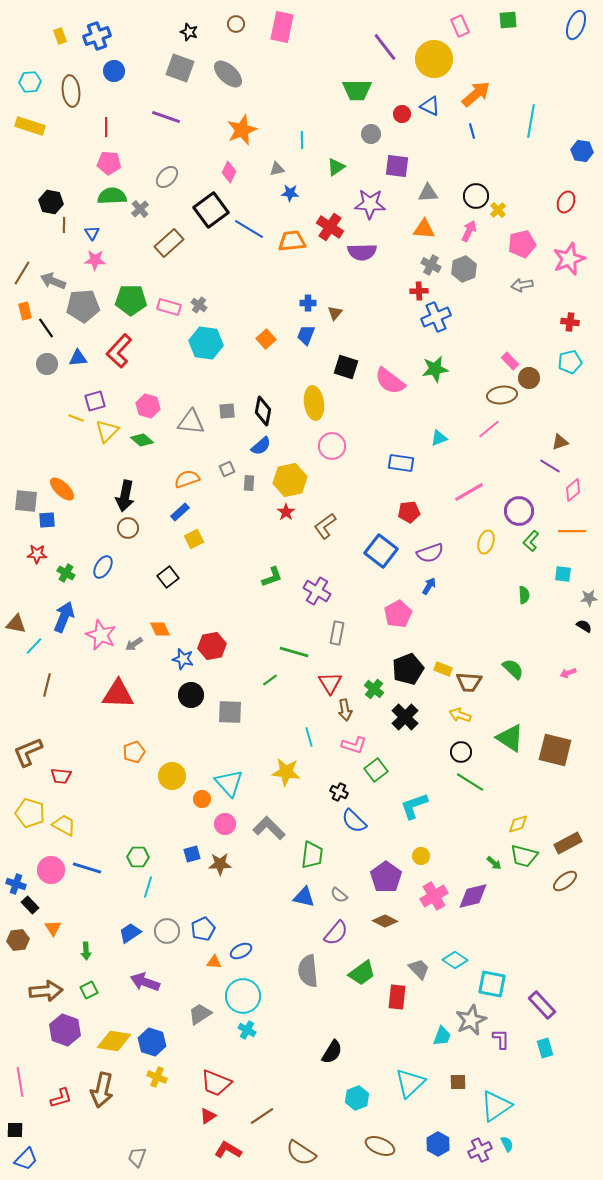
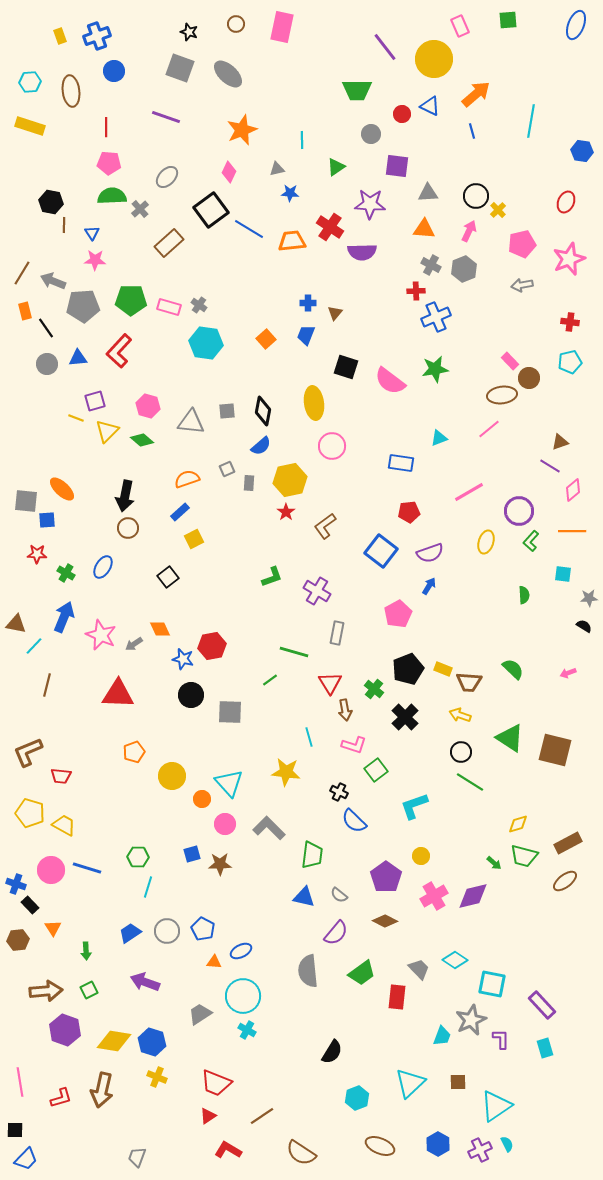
red cross at (419, 291): moved 3 px left
blue pentagon at (203, 929): rotated 20 degrees counterclockwise
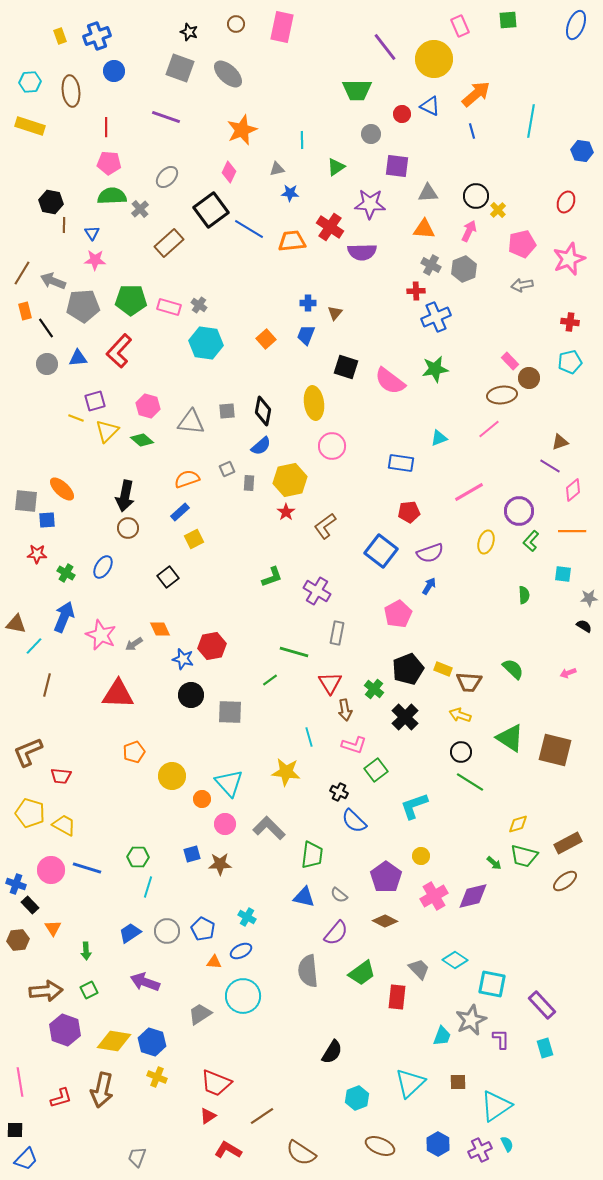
cyan cross at (247, 1030): moved 113 px up
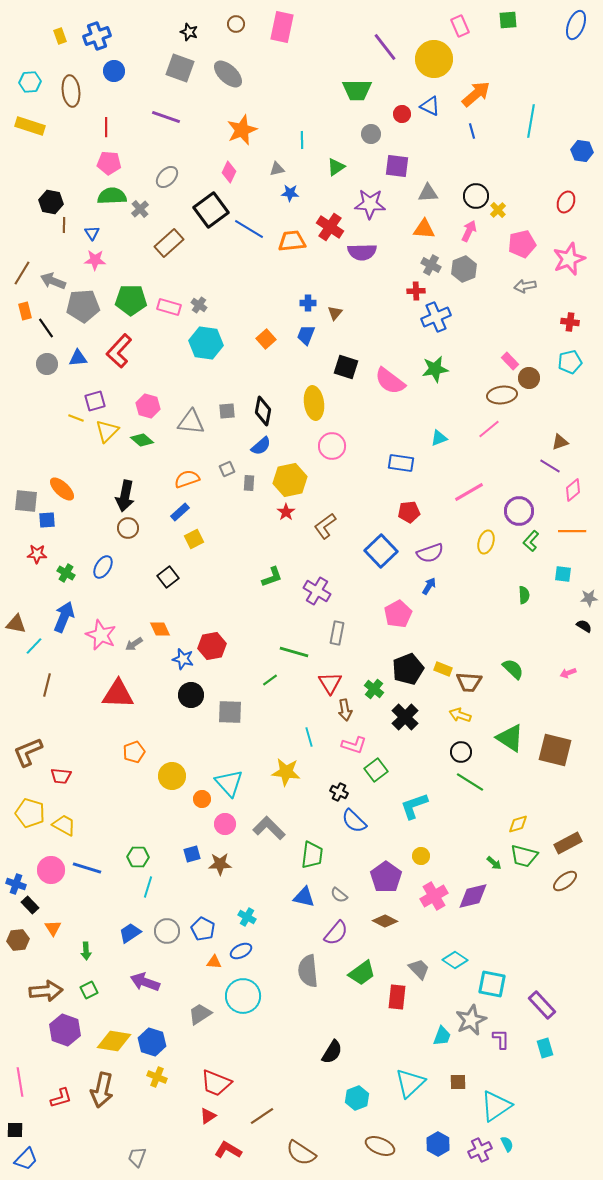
gray arrow at (522, 285): moved 3 px right, 1 px down
blue square at (381, 551): rotated 8 degrees clockwise
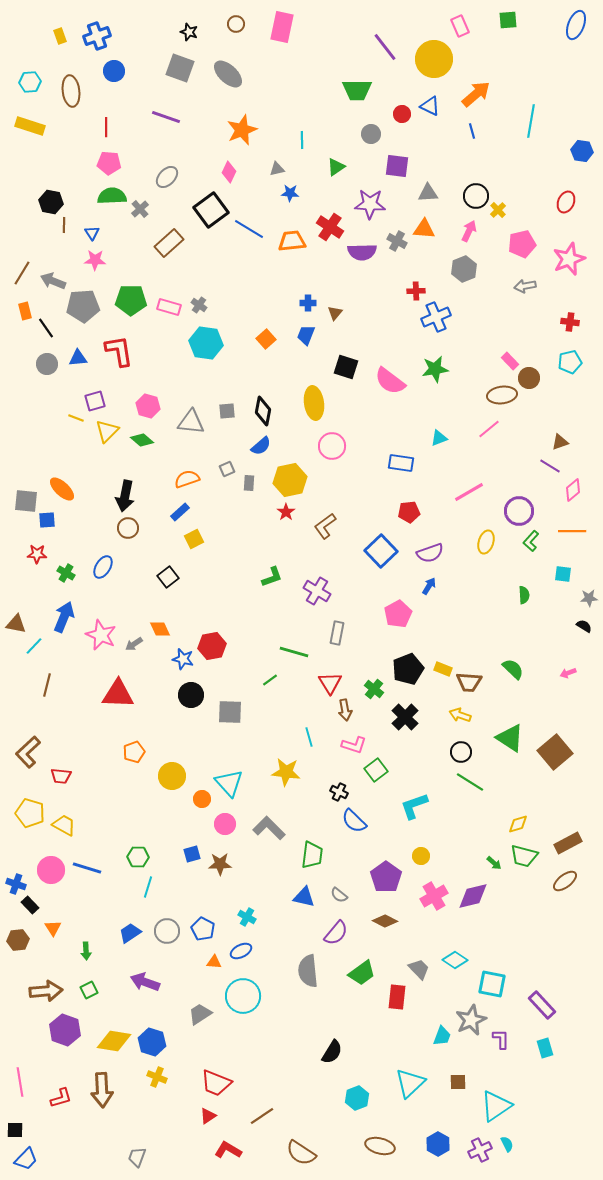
gray cross at (431, 265): moved 34 px left, 24 px up
red L-shape at (119, 351): rotated 128 degrees clockwise
brown square at (555, 750): moved 2 px down; rotated 36 degrees clockwise
brown L-shape at (28, 752): rotated 20 degrees counterclockwise
brown arrow at (102, 1090): rotated 16 degrees counterclockwise
brown ellipse at (380, 1146): rotated 8 degrees counterclockwise
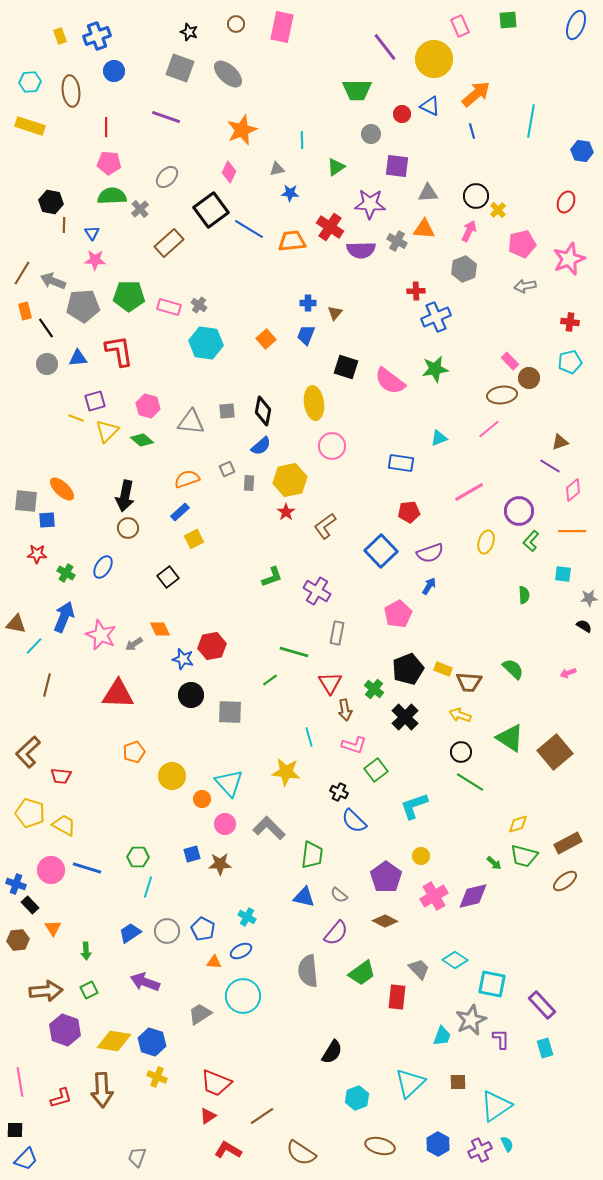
purple semicircle at (362, 252): moved 1 px left, 2 px up
green pentagon at (131, 300): moved 2 px left, 4 px up
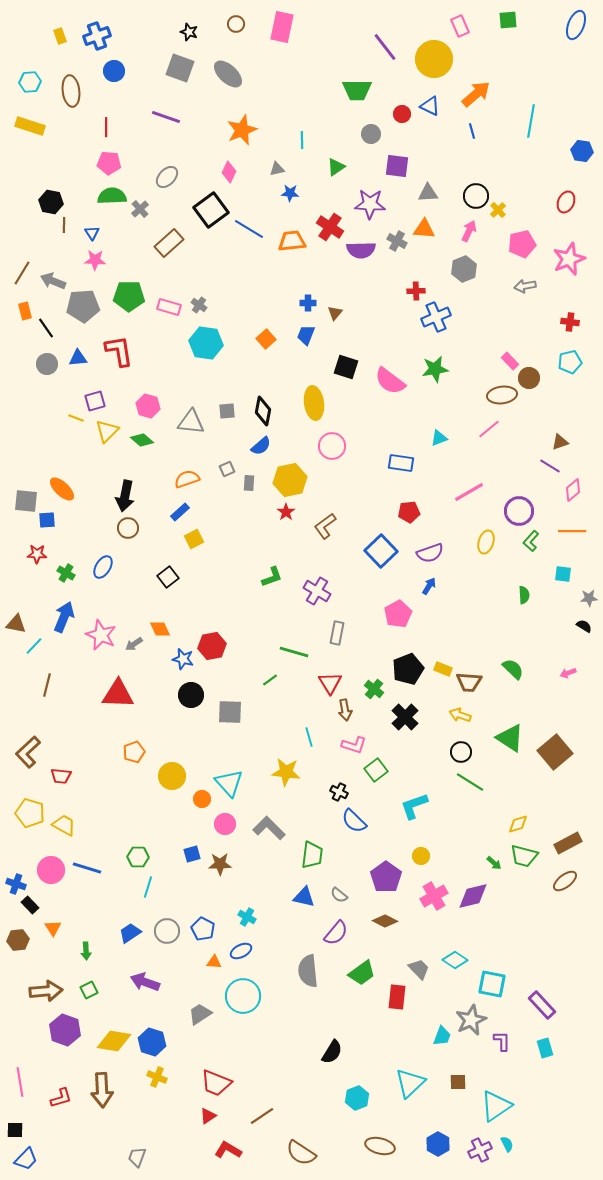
purple L-shape at (501, 1039): moved 1 px right, 2 px down
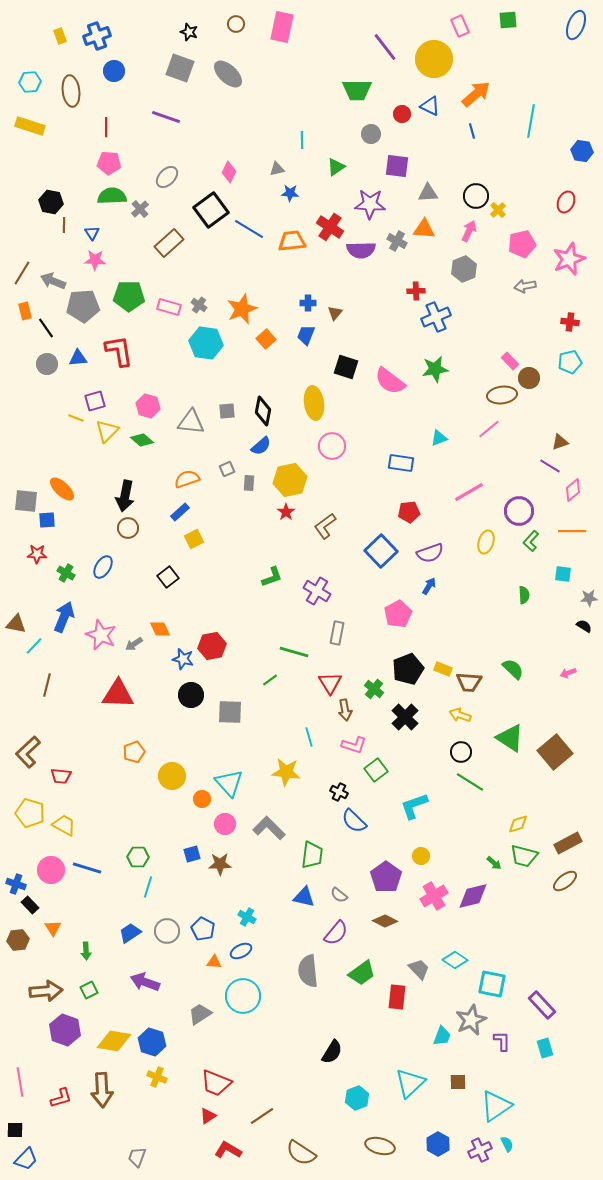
orange star at (242, 130): moved 179 px down
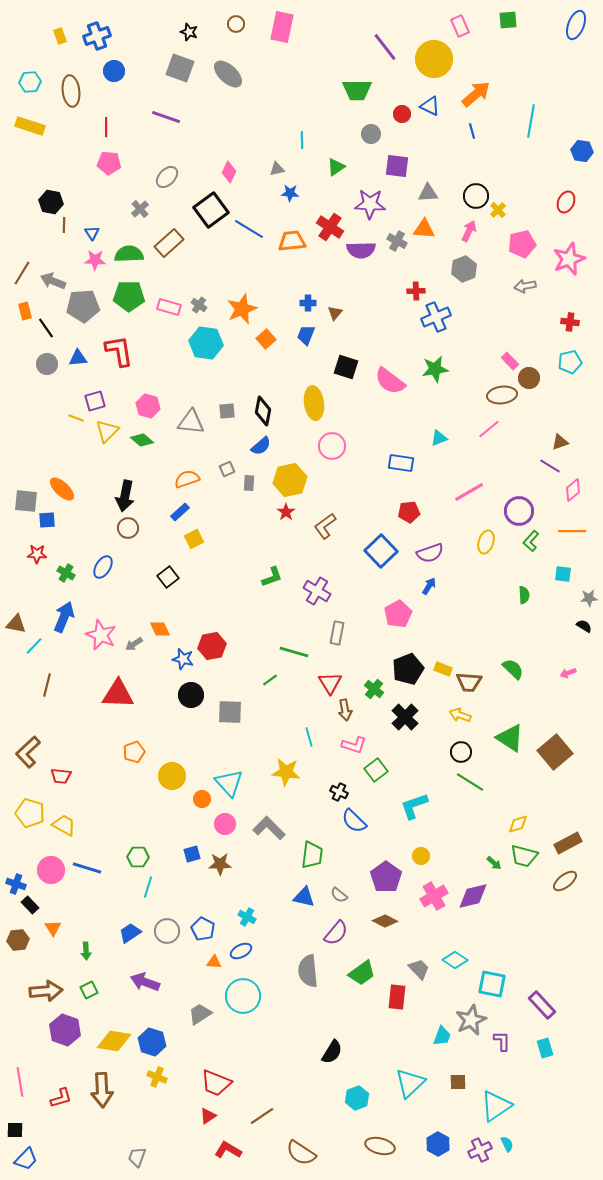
green semicircle at (112, 196): moved 17 px right, 58 px down
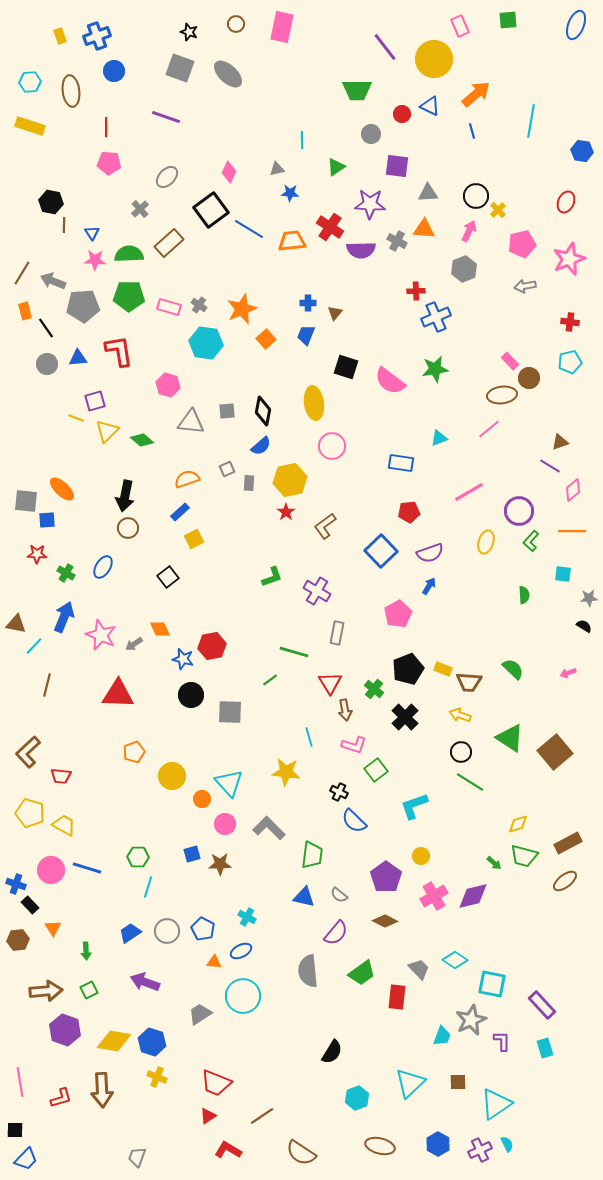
pink hexagon at (148, 406): moved 20 px right, 21 px up
cyan triangle at (496, 1106): moved 2 px up
